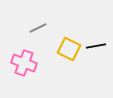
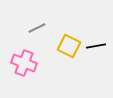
gray line: moved 1 px left
yellow square: moved 3 px up
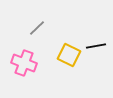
gray line: rotated 18 degrees counterclockwise
yellow square: moved 9 px down
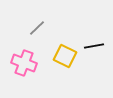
black line: moved 2 px left
yellow square: moved 4 px left, 1 px down
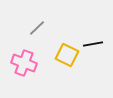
black line: moved 1 px left, 2 px up
yellow square: moved 2 px right, 1 px up
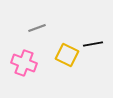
gray line: rotated 24 degrees clockwise
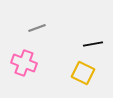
yellow square: moved 16 px right, 18 px down
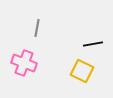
gray line: rotated 60 degrees counterclockwise
yellow square: moved 1 px left, 2 px up
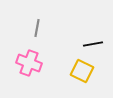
pink cross: moved 5 px right
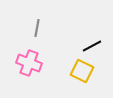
black line: moved 1 px left, 2 px down; rotated 18 degrees counterclockwise
